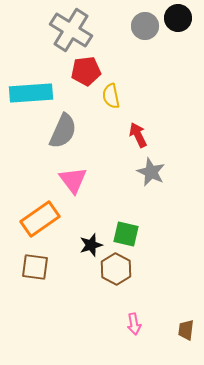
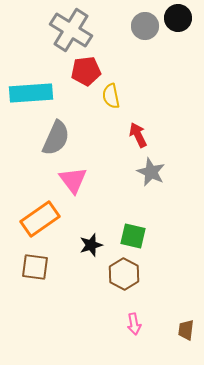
gray semicircle: moved 7 px left, 7 px down
green square: moved 7 px right, 2 px down
brown hexagon: moved 8 px right, 5 px down
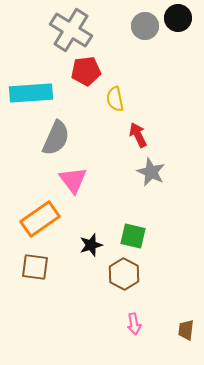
yellow semicircle: moved 4 px right, 3 px down
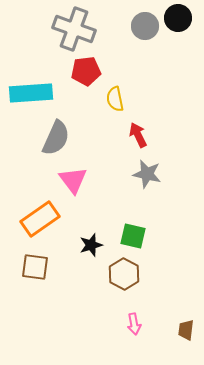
gray cross: moved 3 px right, 1 px up; rotated 12 degrees counterclockwise
gray star: moved 4 px left, 2 px down; rotated 12 degrees counterclockwise
